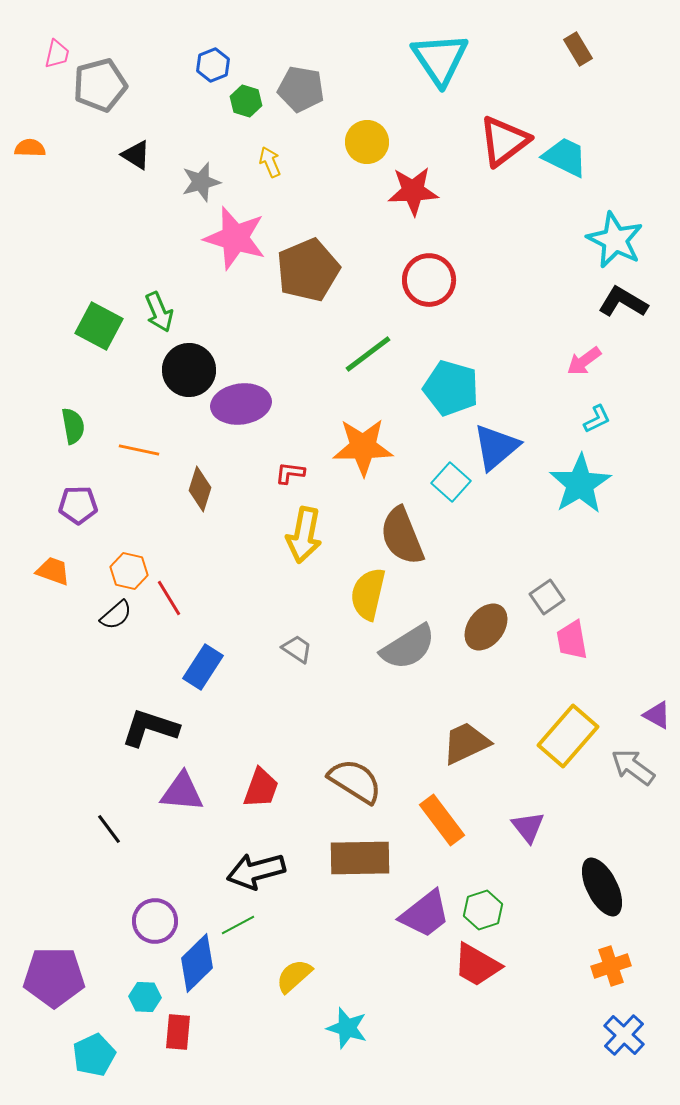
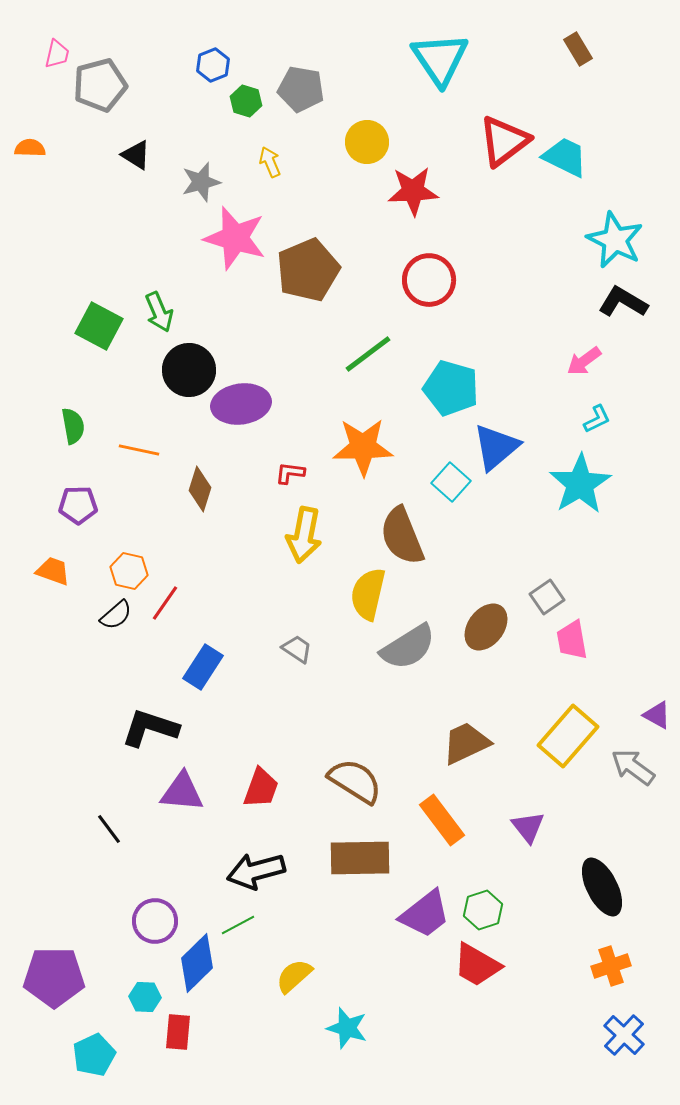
red line at (169, 598): moved 4 px left, 5 px down; rotated 66 degrees clockwise
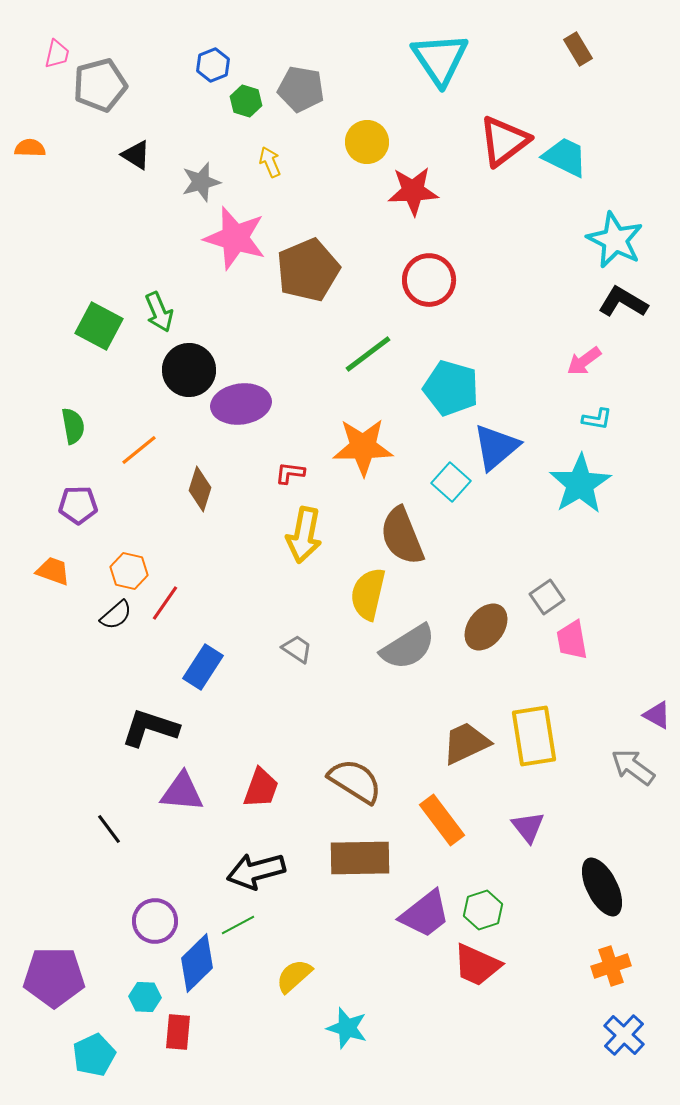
cyan L-shape at (597, 419): rotated 36 degrees clockwise
orange line at (139, 450): rotated 51 degrees counterclockwise
yellow rectangle at (568, 736): moved 34 px left; rotated 50 degrees counterclockwise
red trapezoid at (477, 965): rotated 6 degrees counterclockwise
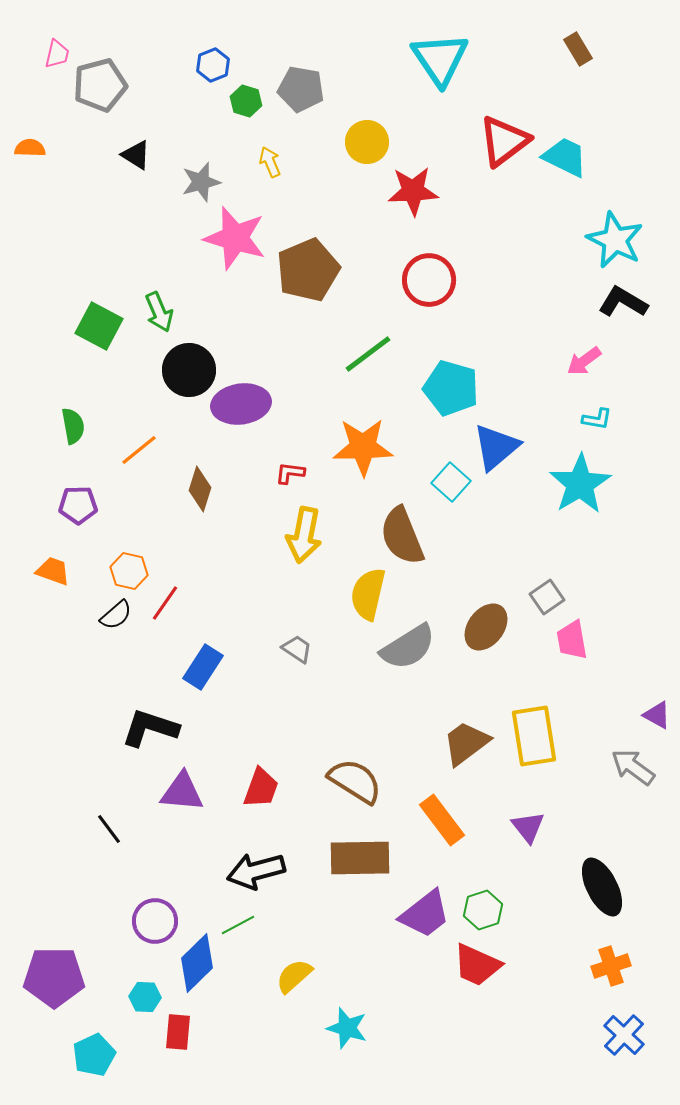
brown trapezoid at (466, 743): rotated 12 degrees counterclockwise
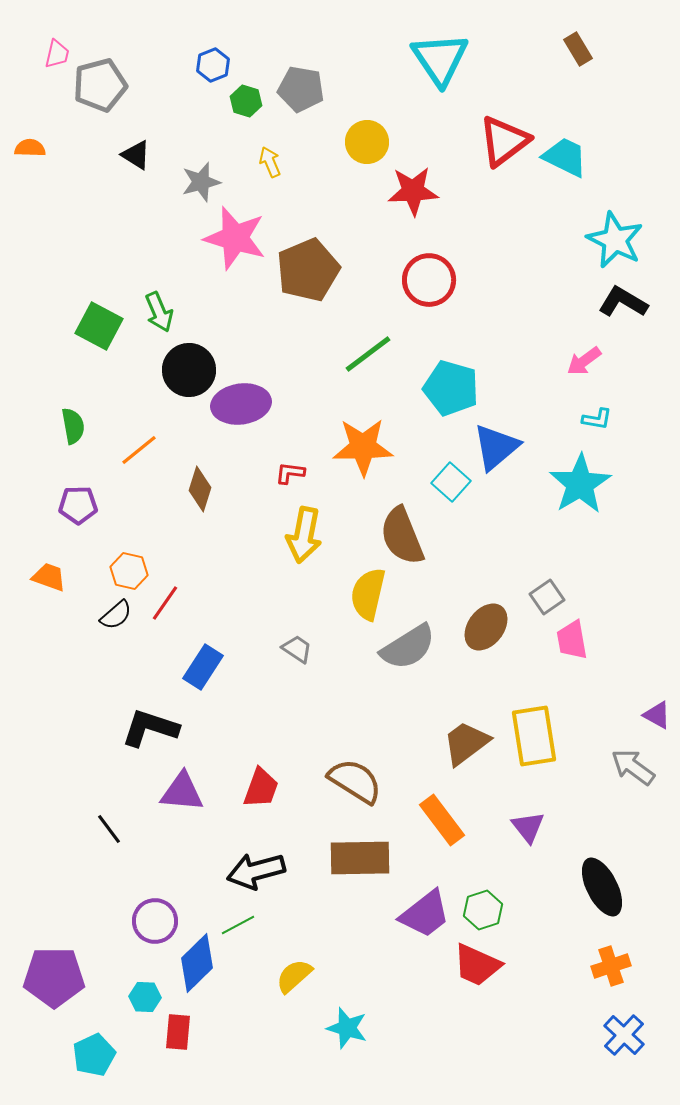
orange trapezoid at (53, 571): moved 4 px left, 6 px down
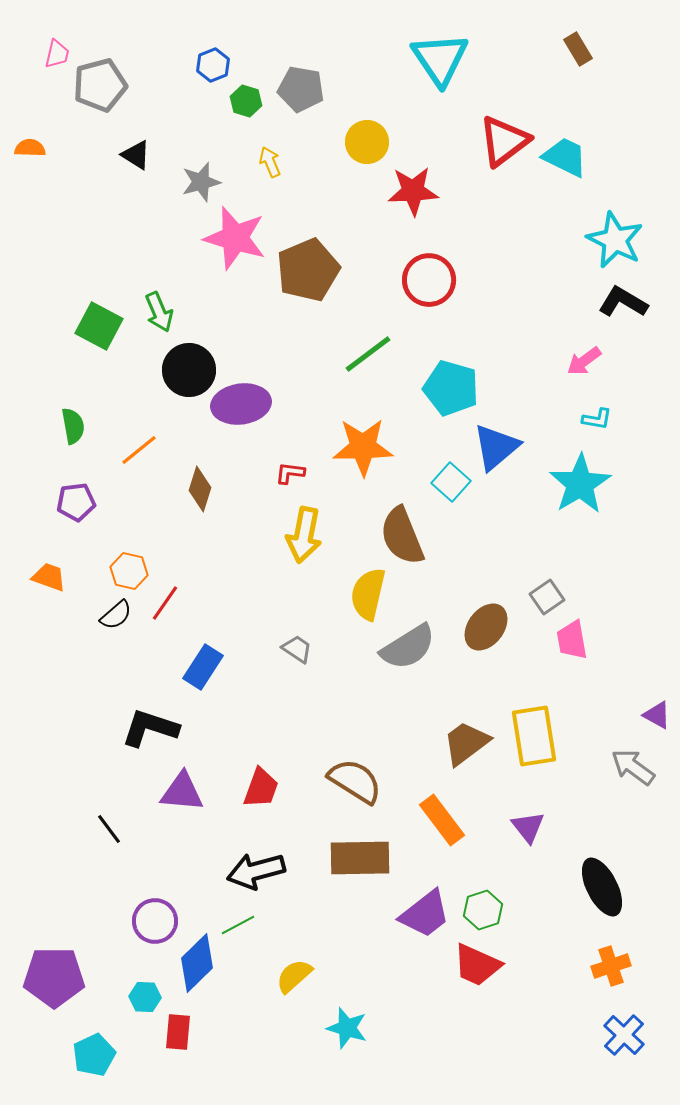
purple pentagon at (78, 505): moved 2 px left, 3 px up; rotated 6 degrees counterclockwise
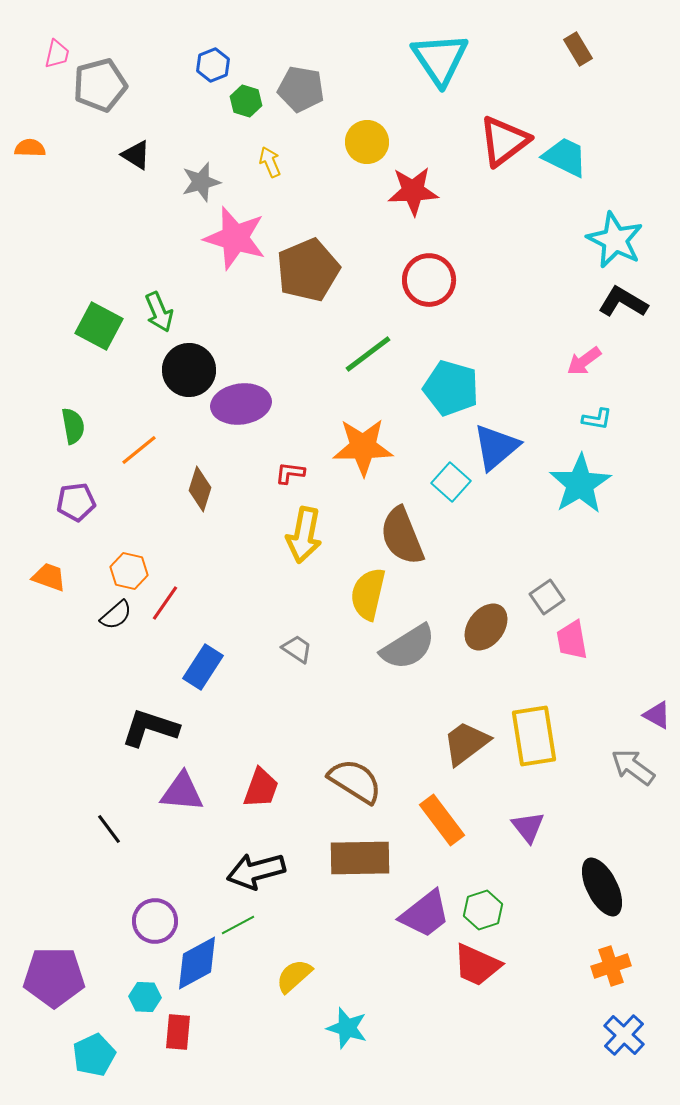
blue diamond at (197, 963): rotated 16 degrees clockwise
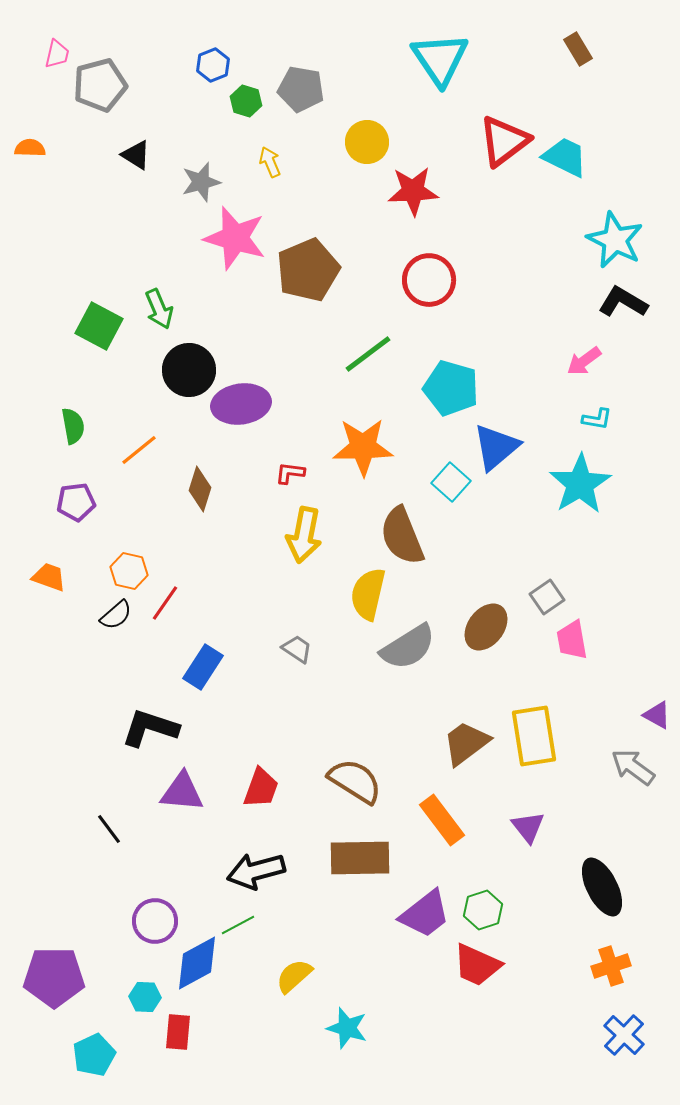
green arrow at (159, 312): moved 3 px up
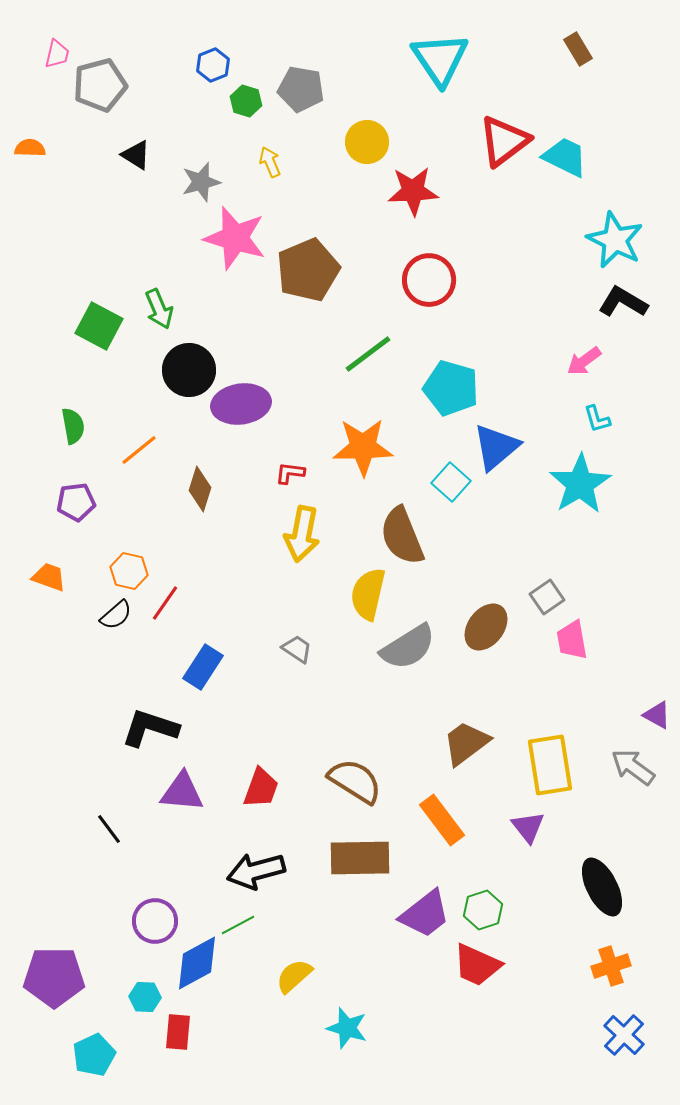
cyan L-shape at (597, 419): rotated 64 degrees clockwise
yellow arrow at (304, 535): moved 2 px left, 1 px up
yellow rectangle at (534, 736): moved 16 px right, 29 px down
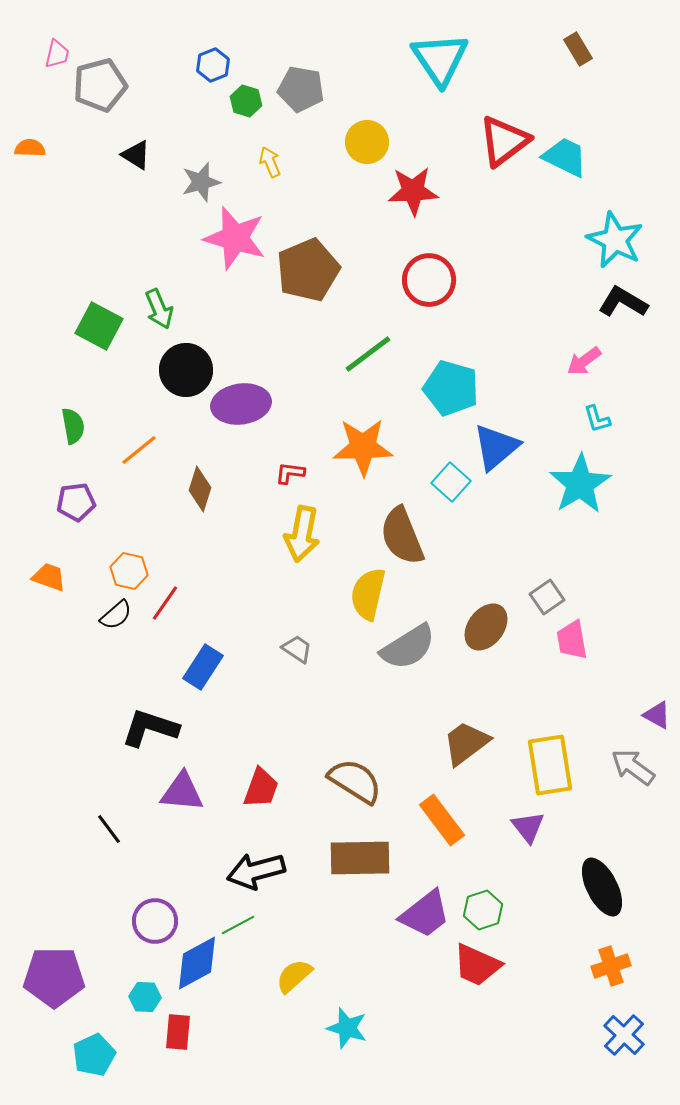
black circle at (189, 370): moved 3 px left
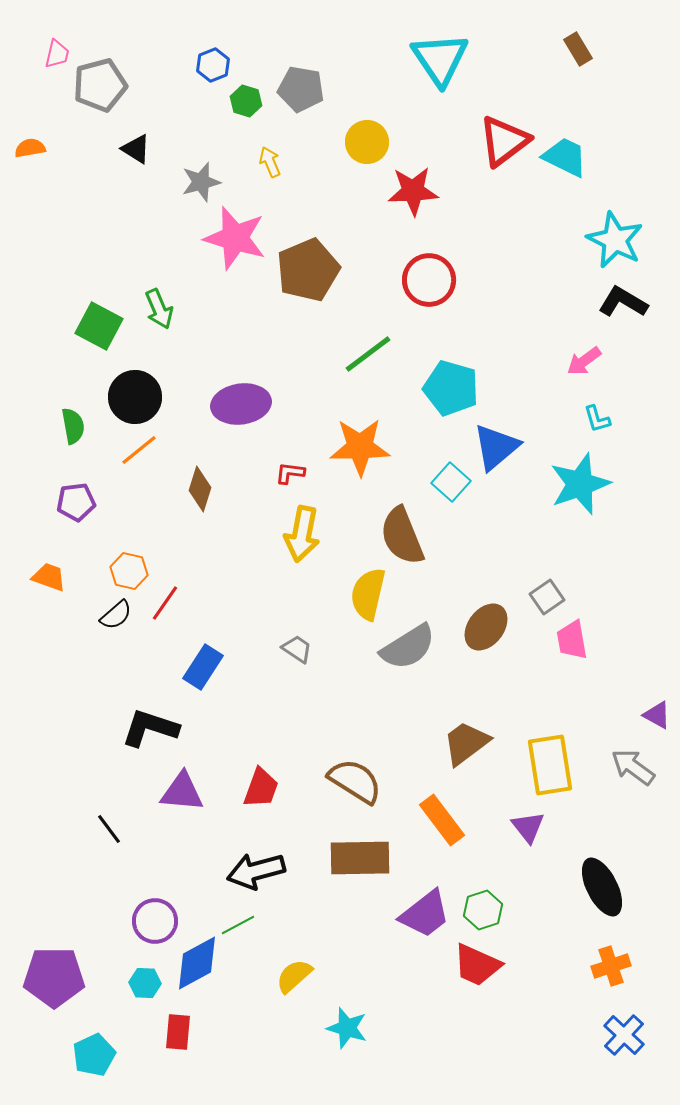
orange semicircle at (30, 148): rotated 12 degrees counterclockwise
black triangle at (136, 155): moved 6 px up
black circle at (186, 370): moved 51 px left, 27 px down
orange star at (363, 447): moved 3 px left
cyan star at (580, 484): rotated 12 degrees clockwise
cyan hexagon at (145, 997): moved 14 px up
